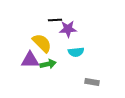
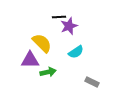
black line: moved 4 px right, 3 px up
purple star: moved 1 px right, 3 px up; rotated 18 degrees counterclockwise
cyan semicircle: rotated 28 degrees counterclockwise
green arrow: moved 8 px down
gray rectangle: rotated 16 degrees clockwise
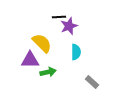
cyan semicircle: rotated 56 degrees counterclockwise
gray rectangle: rotated 16 degrees clockwise
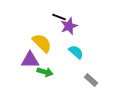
black line: rotated 24 degrees clockwise
cyan semicircle: rotated 49 degrees counterclockwise
green arrow: moved 3 px left; rotated 28 degrees clockwise
gray rectangle: moved 1 px left, 2 px up
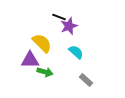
gray rectangle: moved 5 px left
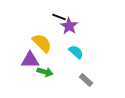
purple star: rotated 18 degrees counterclockwise
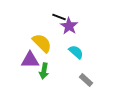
green arrow: moved 1 px left, 1 px up; rotated 84 degrees clockwise
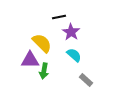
black line: rotated 32 degrees counterclockwise
purple star: moved 2 px right, 6 px down
cyan semicircle: moved 2 px left, 3 px down
